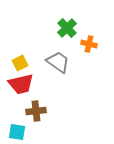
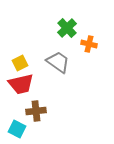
cyan square: moved 3 px up; rotated 18 degrees clockwise
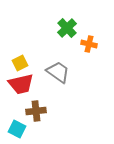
gray trapezoid: moved 10 px down
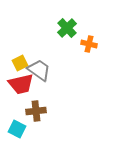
gray trapezoid: moved 19 px left, 2 px up
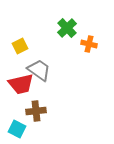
yellow square: moved 17 px up
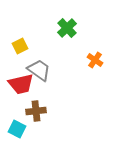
orange cross: moved 6 px right, 16 px down; rotated 21 degrees clockwise
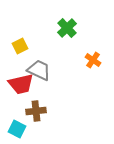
orange cross: moved 2 px left
gray trapezoid: rotated 10 degrees counterclockwise
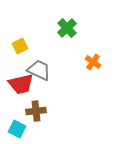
orange cross: moved 2 px down
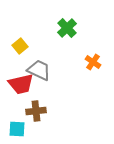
yellow square: rotated 14 degrees counterclockwise
cyan square: rotated 24 degrees counterclockwise
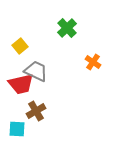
gray trapezoid: moved 3 px left, 1 px down
brown cross: rotated 24 degrees counterclockwise
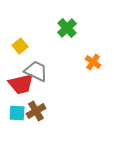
cyan square: moved 16 px up
